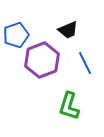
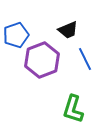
blue line: moved 4 px up
green L-shape: moved 4 px right, 3 px down
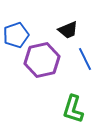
purple hexagon: rotated 8 degrees clockwise
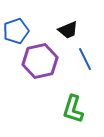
blue pentagon: moved 4 px up
purple hexagon: moved 2 px left, 1 px down
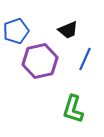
blue line: rotated 50 degrees clockwise
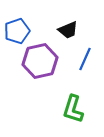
blue pentagon: moved 1 px right
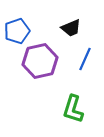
black trapezoid: moved 3 px right, 2 px up
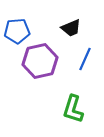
blue pentagon: rotated 15 degrees clockwise
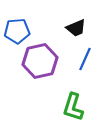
black trapezoid: moved 5 px right
green L-shape: moved 2 px up
